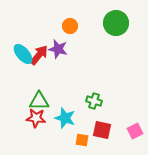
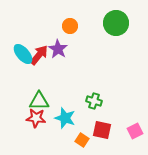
purple star: rotated 18 degrees clockwise
orange square: rotated 24 degrees clockwise
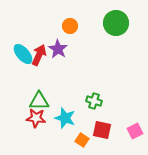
red arrow: rotated 15 degrees counterclockwise
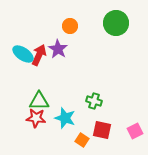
cyan ellipse: rotated 15 degrees counterclockwise
